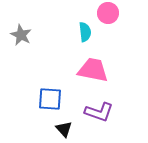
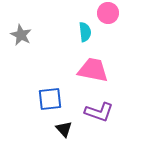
blue square: rotated 10 degrees counterclockwise
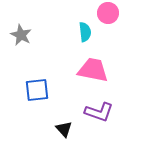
blue square: moved 13 px left, 9 px up
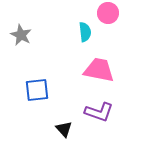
pink trapezoid: moved 6 px right
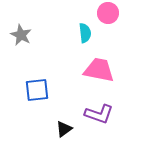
cyan semicircle: moved 1 px down
purple L-shape: moved 2 px down
black triangle: rotated 36 degrees clockwise
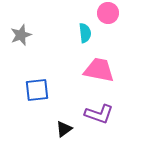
gray star: rotated 25 degrees clockwise
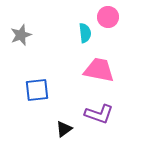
pink circle: moved 4 px down
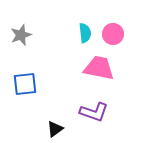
pink circle: moved 5 px right, 17 px down
pink trapezoid: moved 2 px up
blue square: moved 12 px left, 6 px up
purple L-shape: moved 5 px left, 2 px up
black triangle: moved 9 px left
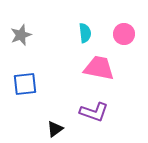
pink circle: moved 11 px right
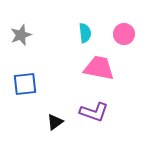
black triangle: moved 7 px up
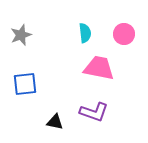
black triangle: rotated 48 degrees clockwise
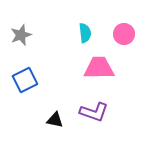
pink trapezoid: rotated 12 degrees counterclockwise
blue square: moved 4 px up; rotated 20 degrees counterclockwise
black triangle: moved 2 px up
